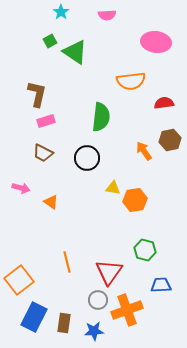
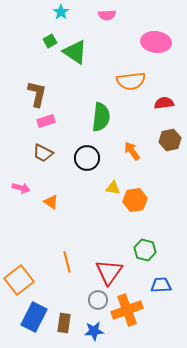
orange arrow: moved 12 px left
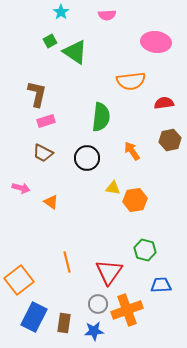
gray circle: moved 4 px down
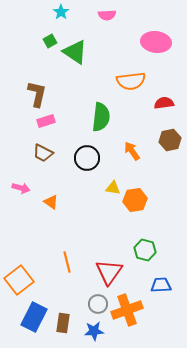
brown rectangle: moved 1 px left
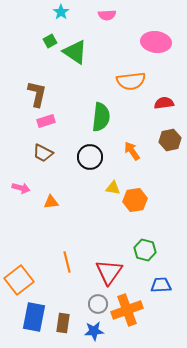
black circle: moved 3 px right, 1 px up
orange triangle: rotated 42 degrees counterclockwise
blue rectangle: rotated 16 degrees counterclockwise
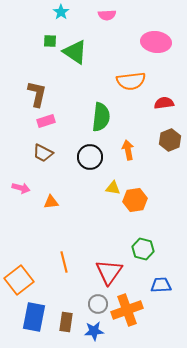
green square: rotated 32 degrees clockwise
brown hexagon: rotated 10 degrees counterclockwise
orange arrow: moved 4 px left, 1 px up; rotated 24 degrees clockwise
green hexagon: moved 2 px left, 1 px up
orange line: moved 3 px left
brown rectangle: moved 3 px right, 1 px up
